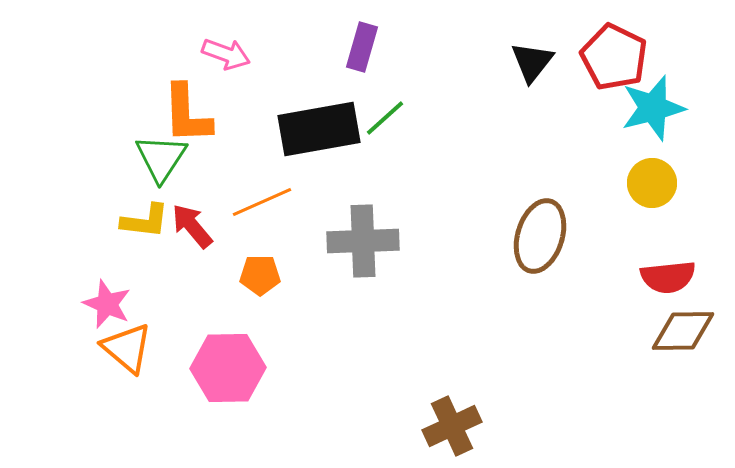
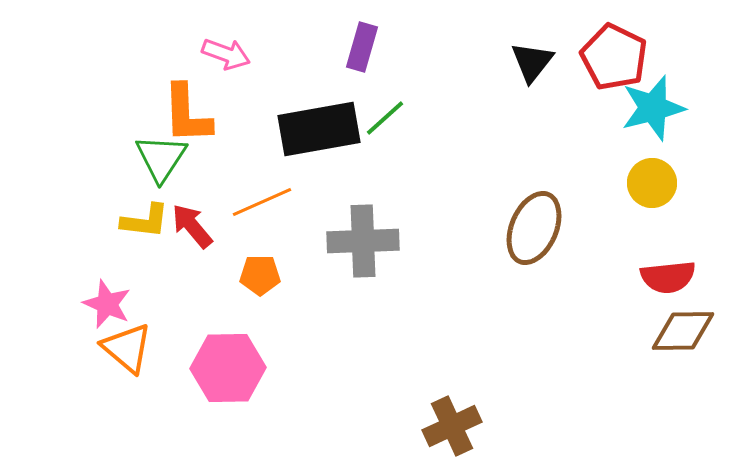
brown ellipse: moved 6 px left, 8 px up; rotated 6 degrees clockwise
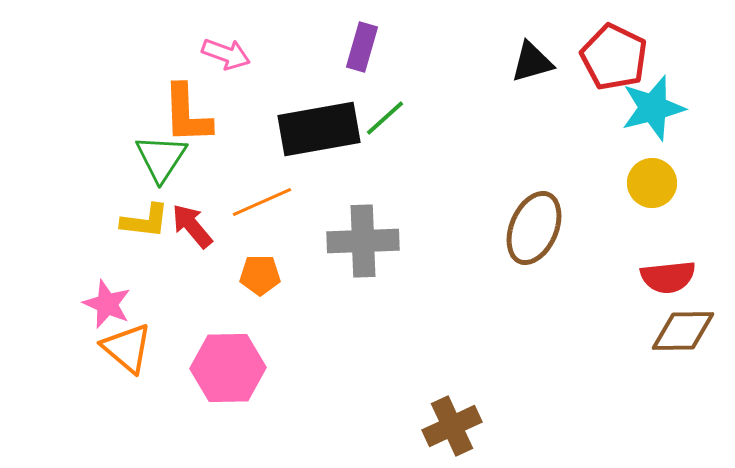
black triangle: rotated 36 degrees clockwise
